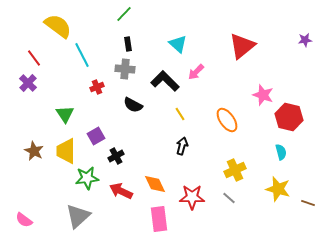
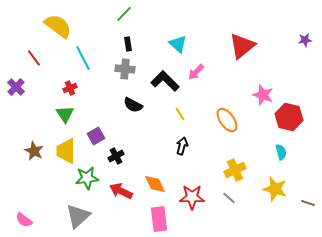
cyan line: moved 1 px right, 3 px down
purple cross: moved 12 px left, 4 px down
red cross: moved 27 px left, 1 px down
yellow star: moved 3 px left
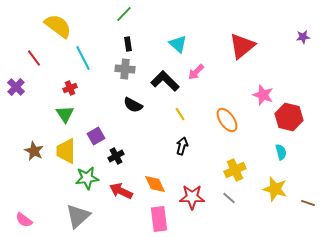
purple star: moved 2 px left, 3 px up
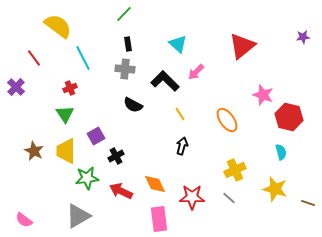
gray triangle: rotated 12 degrees clockwise
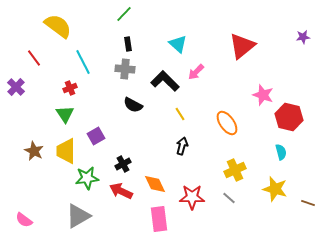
cyan line: moved 4 px down
orange ellipse: moved 3 px down
black cross: moved 7 px right, 8 px down
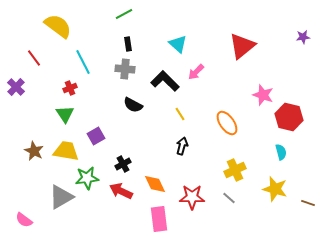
green line: rotated 18 degrees clockwise
yellow trapezoid: rotated 100 degrees clockwise
gray triangle: moved 17 px left, 19 px up
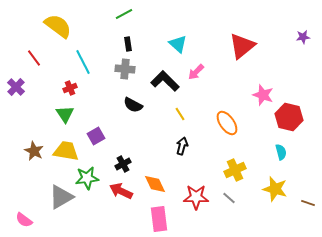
red star: moved 4 px right
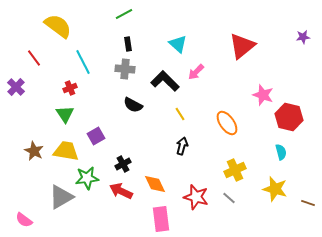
red star: rotated 15 degrees clockwise
pink rectangle: moved 2 px right
